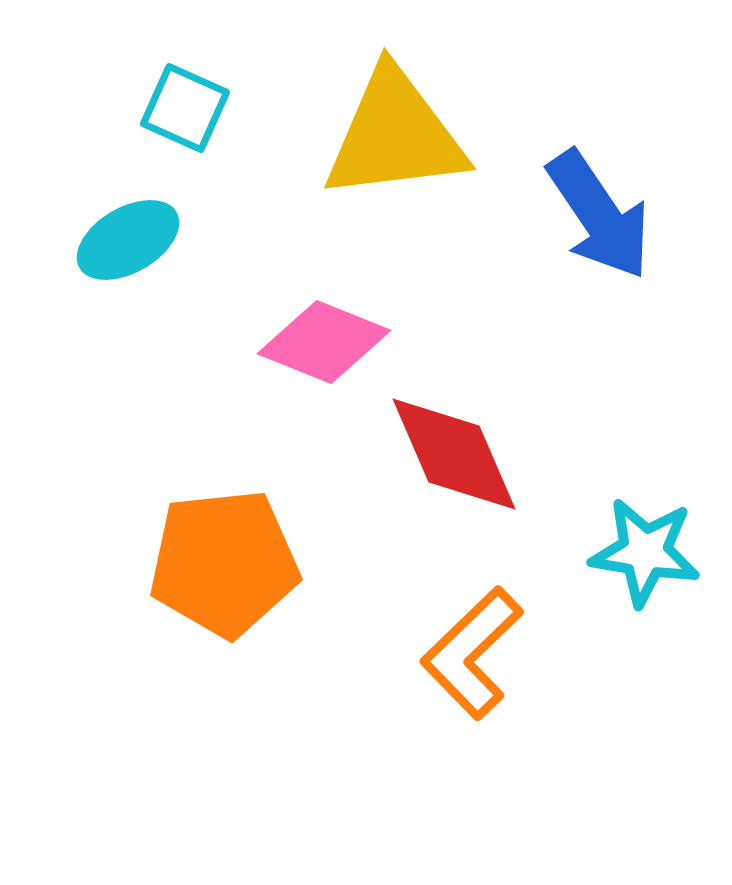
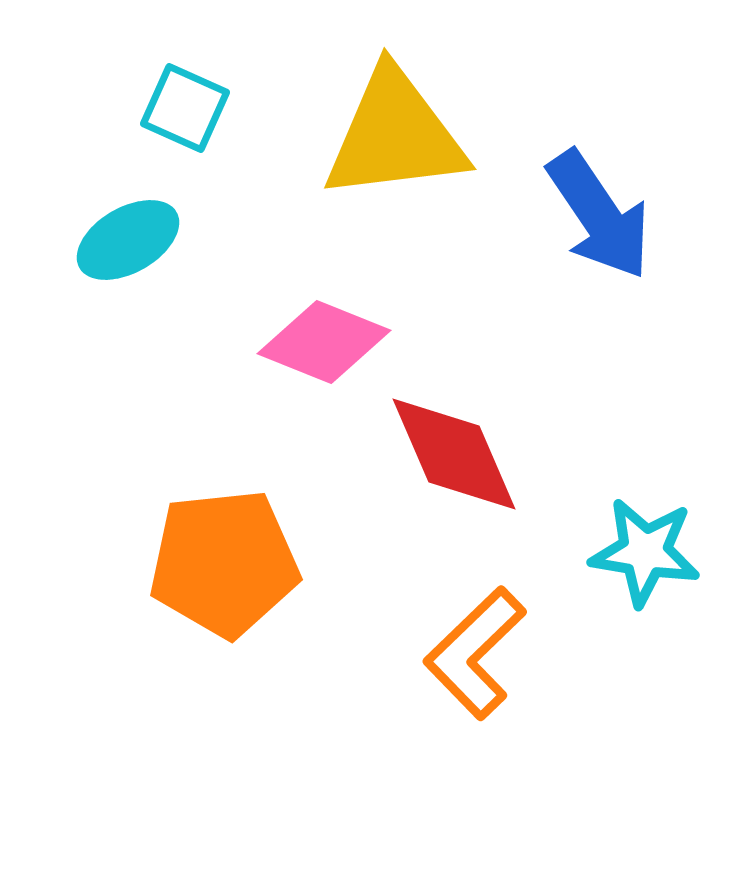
orange L-shape: moved 3 px right
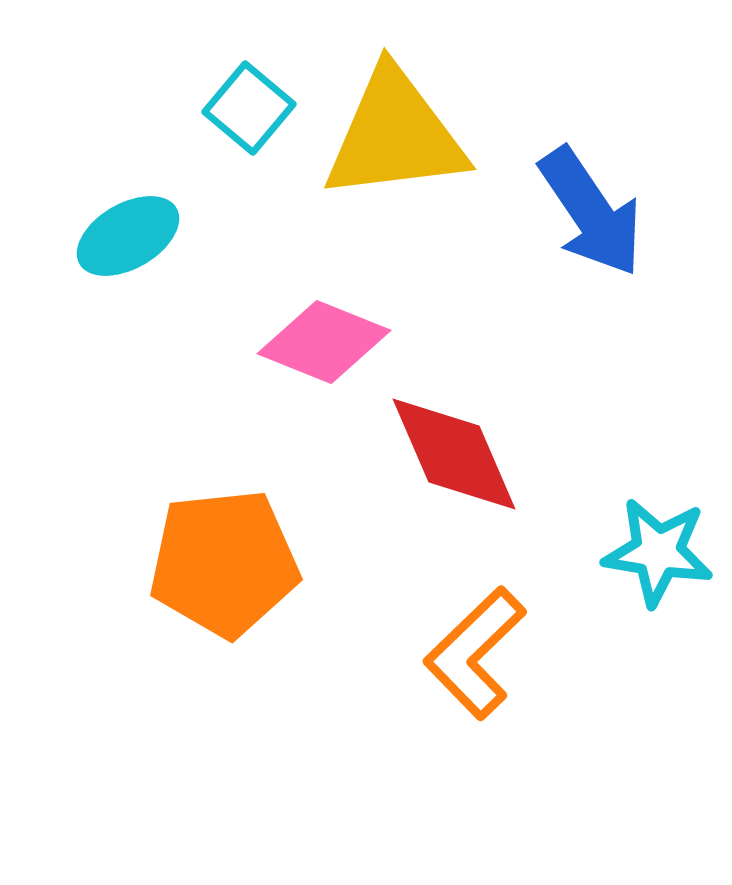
cyan square: moved 64 px right; rotated 16 degrees clockwise
blue arrow: moved 8 px left, 3 px up
cyan ellipse: moved 4 px up
cyan star: moved 13 px right
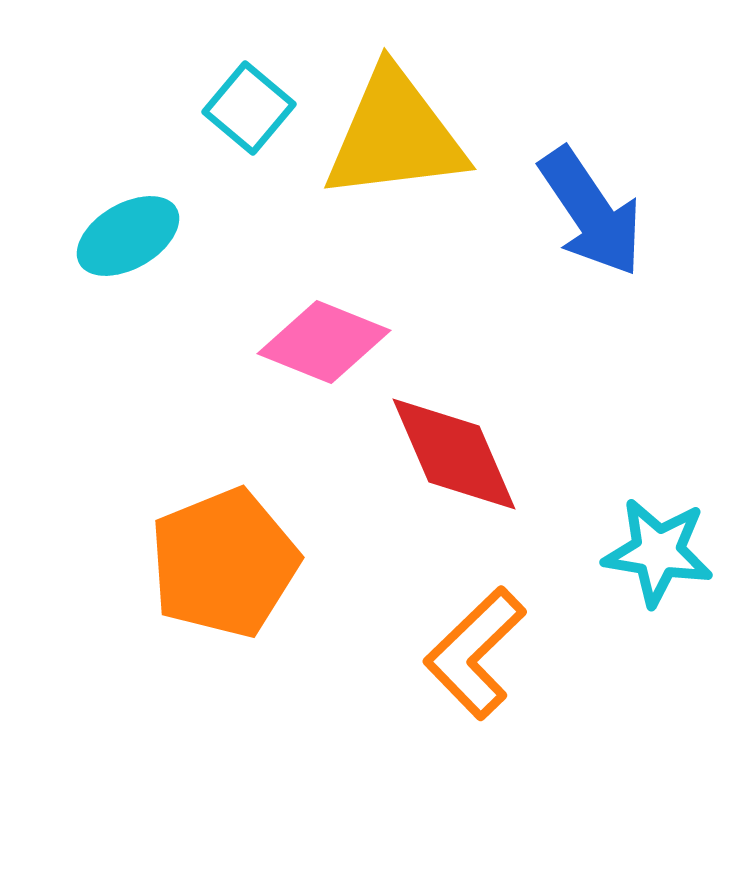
orange pentagon: rotated 16 degrees counterclockwise
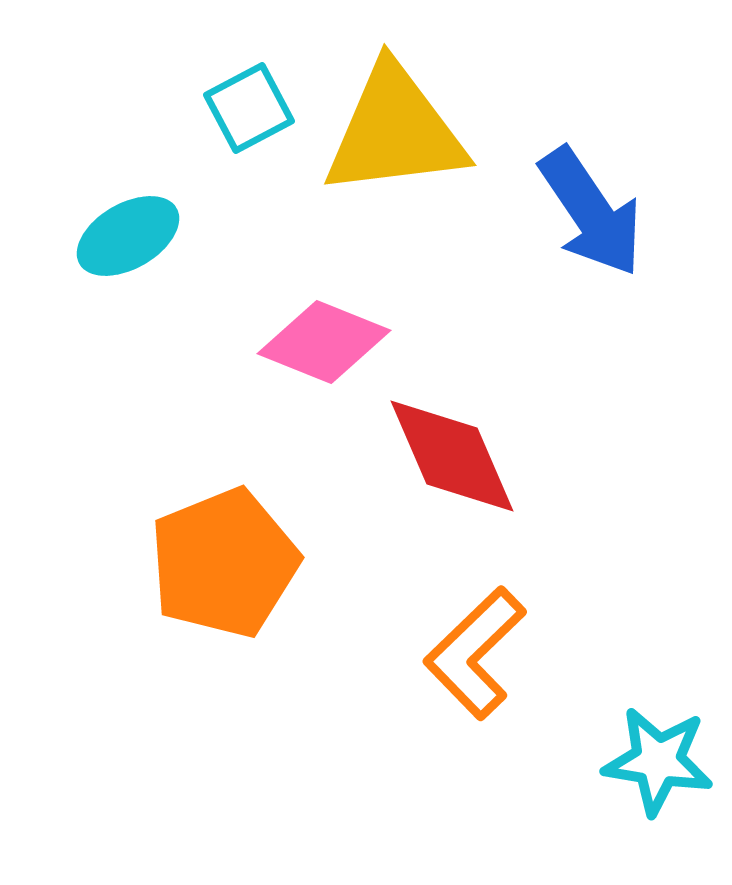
cyan square: rotated 22 degrees clockwise
yellow triangle: moved 4 px up
red diamond: moved 2 px left, 2 px down
cyan star: moved 209 px down
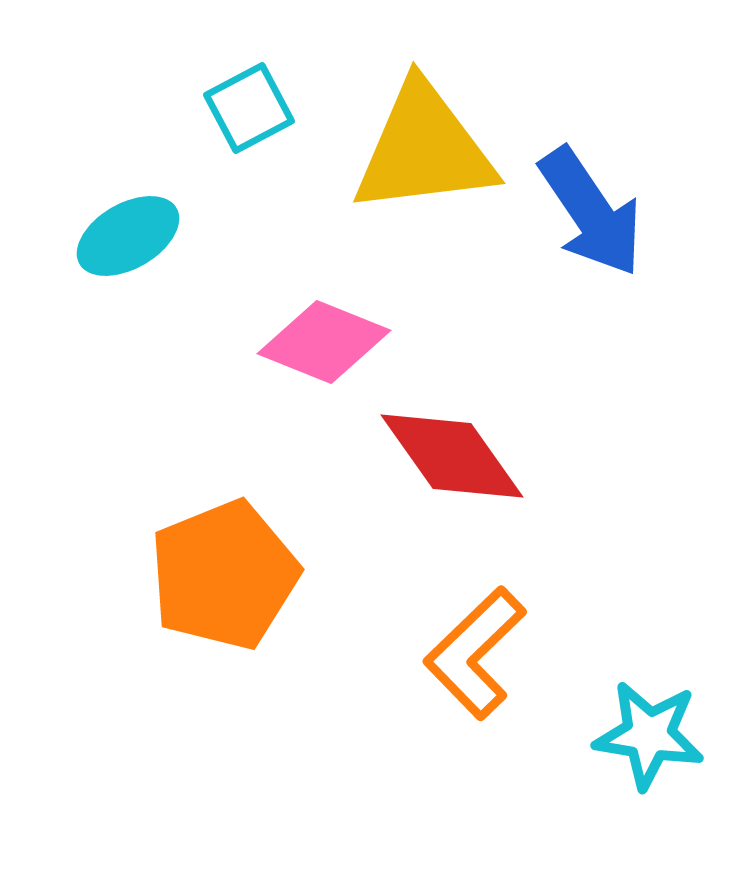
yellow triangle: moved 29 px right, 18 px down
red diamond: rotated 12 degrees counterclockwise
orange pentagon: moved 12 px down
cyan star: moved 9 px left, 26 px up
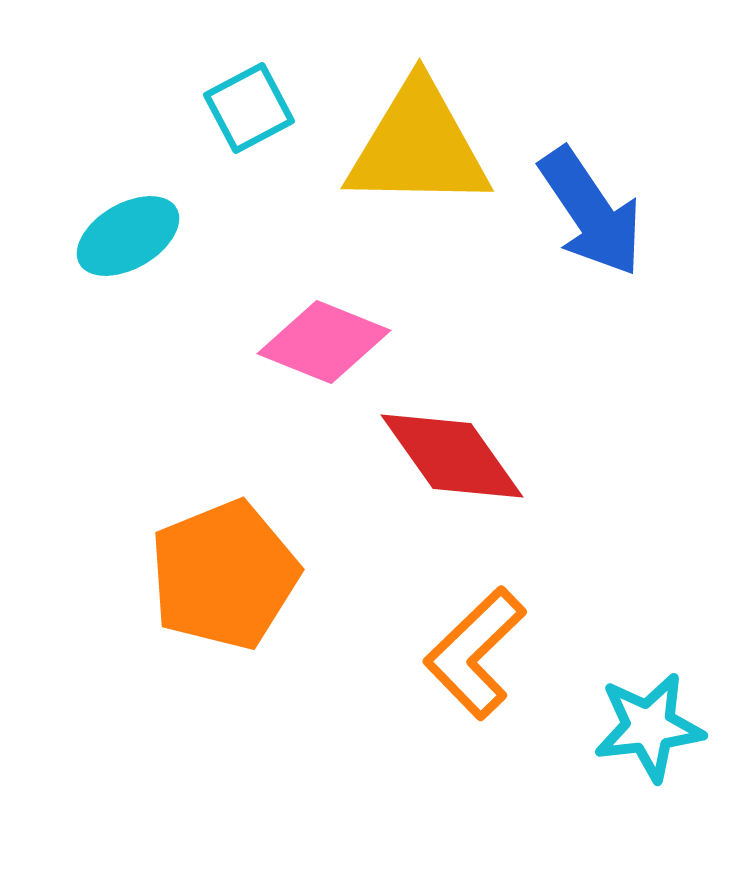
yellow triangle: moved 6 px left, 3 px up; rotated 8 degrees clockwise
cyan star: moved 8 px up; rotated 16 degrees counterclockwise
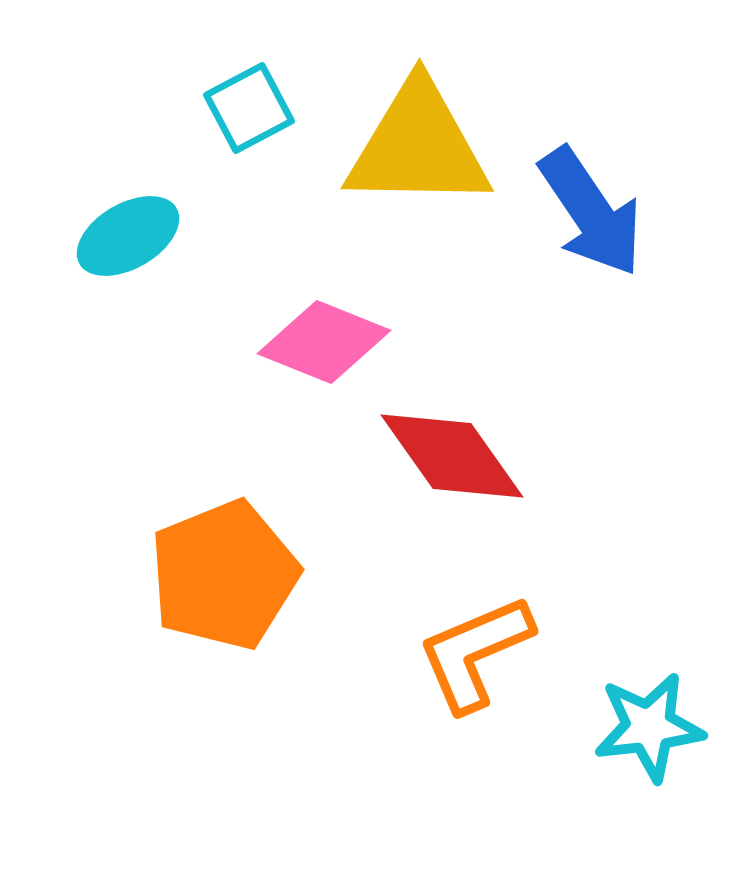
orange L-shape: rotated 21 degrees clockwise
